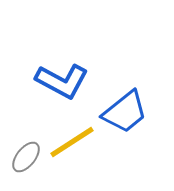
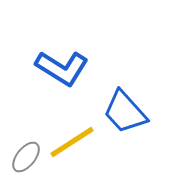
blue L-shape: moved 13 px up; rotated 4 degrees clockwise
blue trapezoid: rotated 87 degrees clockwise
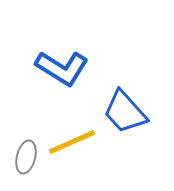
yellow line: rotated 9 degrees clockwise
gray ellipse: rotated 24 degrees counterclockwise
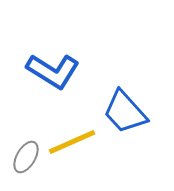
blue L-shape: moved 9 px left, 3 px down
gray ellipse: rotated 16 degrees clockwise
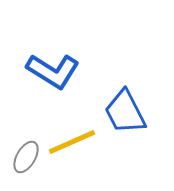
blue trapezoid: rotated 15 degrees clockwise
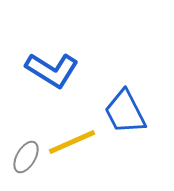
blue L-shape: moved 1 px left, 1 px up
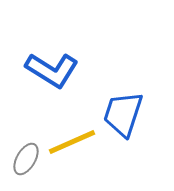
blue trapezoid: moved 2 px left, 2 px down; rotated 45 degrees clockwise
gray ellipse: moved 2 px down
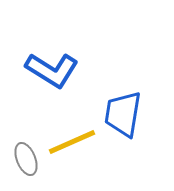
blue trapezoid: rotated 9 degrees counterclockwise
gray ellipse: rotated 52 degrees counterclockwise
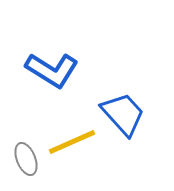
blue trapezoid: rotated 129 degrees clockwise
